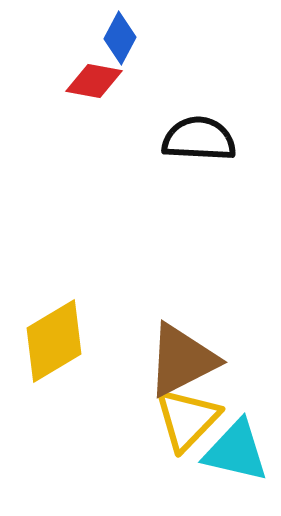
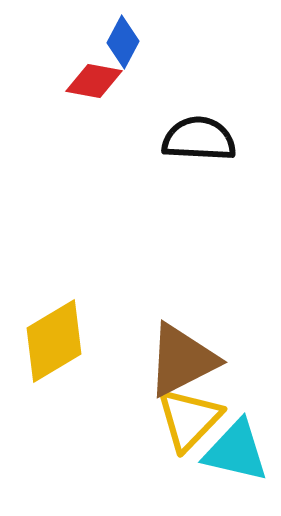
blue diamond: moved 3 px right, 4 px down
yellow triangle: moved 2 px right
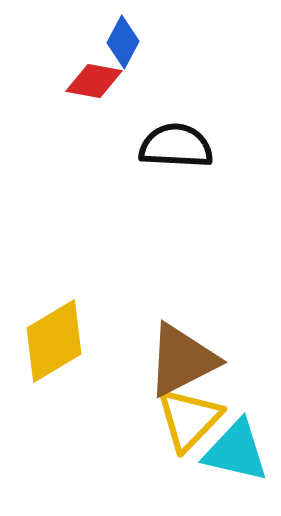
black semicircle: moved 23 px left, 7 px down
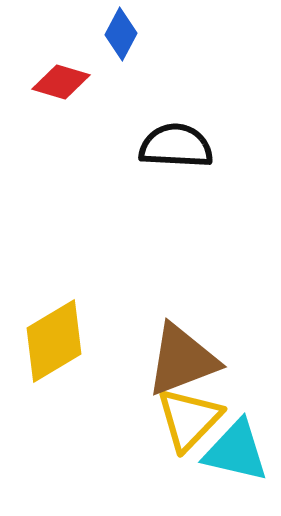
blue diamond: moved 2 px left, 8 px up
red diamond: moved 33 px left, 1 px down; rotated 6 degrees clockwise
brown triangle: rotated 6 degrees clockwise
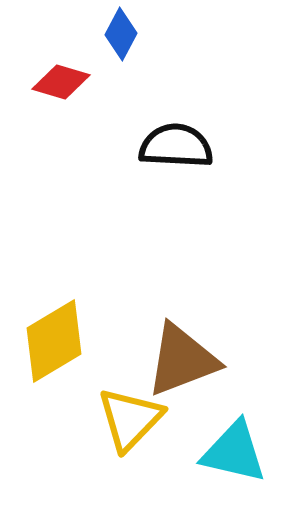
yellow triangle: moved 59 px left
cyan triangle: moved 2 px left, 1 px down
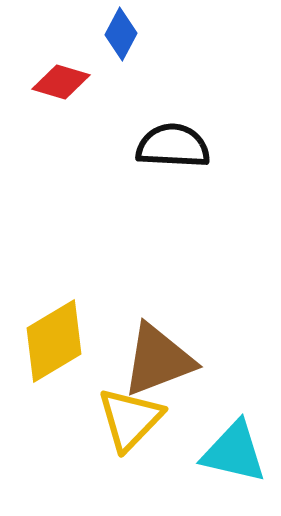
black semicircle: moved 3 px left
brown triangle: moved 24 px left
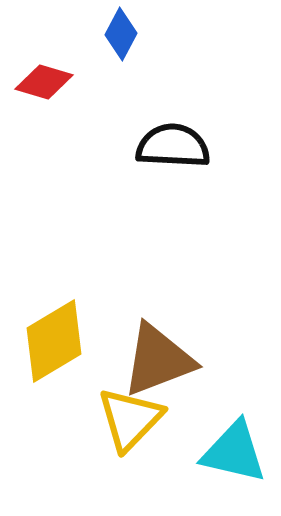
red diamond: moved 17 px left
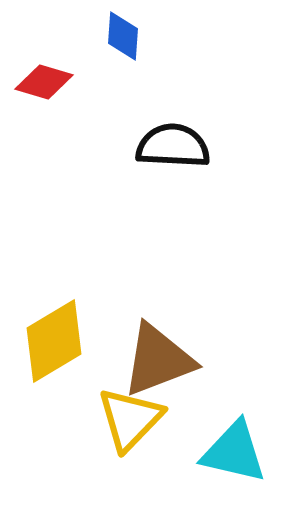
blue diamond: moved 2 px right, 2 px down; rotated 24 degrees counterclockwise
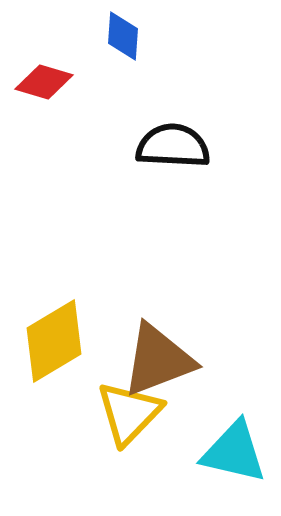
yellow triangle: moved 1 px left, 6 px up
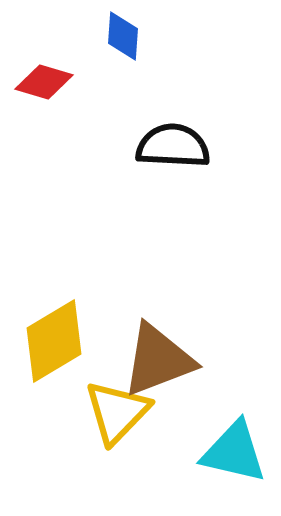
yellow triangle: moved 12 px left, 1 px up
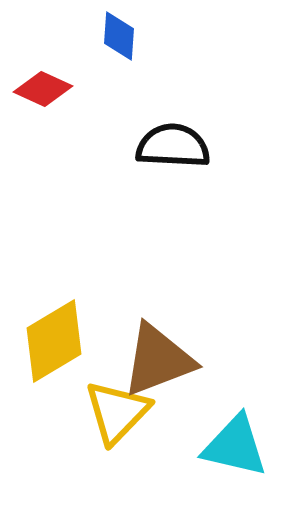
blue diamond: moved 4 px left
red diamond: moved 1 px left, 7 px down; rotated 8 degrees clockwise
cyan triangle: moved 1 px right, 6 px up
